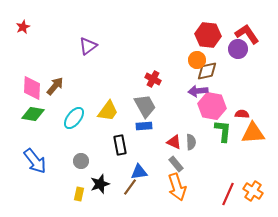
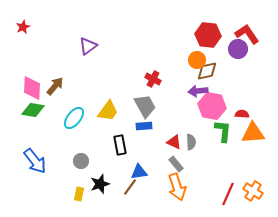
green diamond: moved 4 px up
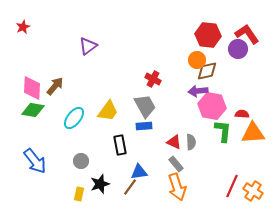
red line: moved 4 px right, 8 px up
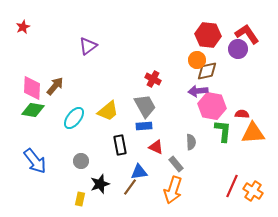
yellow trapezoid: rotated 15 degrees clockwise
red triangle: moved 18 px left, 5 px down
orange arrow: moved 4 px left, 3 px down; rotated 36 degrees clockwise
yellow rectangle: moved 1 px right, 5 px down
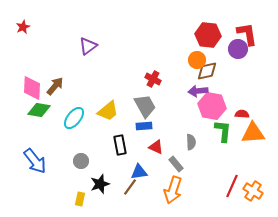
red L-shape: rotated 25 degrees clockwise
green diamond: moved 6 px right
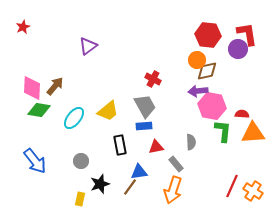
red triangle: rotated 35 degrees counterclockwise
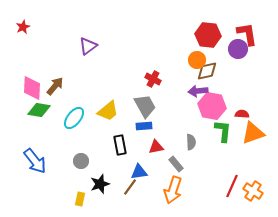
orange triangle: rotated 15 degrees counterclockwise
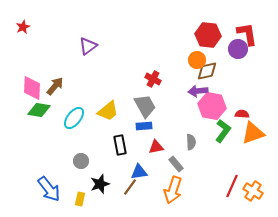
green L-shape: rotated 30 degrees clockwise
blue arrow: moved 14 px right, 28 px down
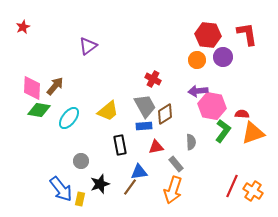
purple circle: moved 15 px left, 8 px down
brown diamond: moved 42 px left, 43 px down; rotated 20 degrees counterclockwise
cyan ellipse: moved 5 px left
blue arrow: moved 12 px right
